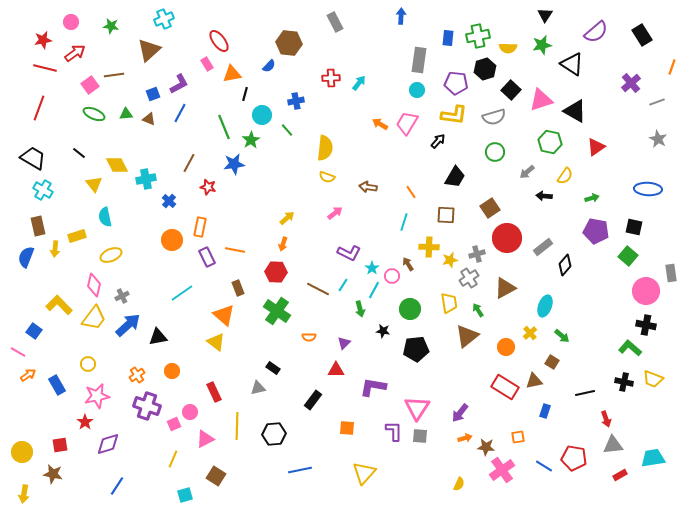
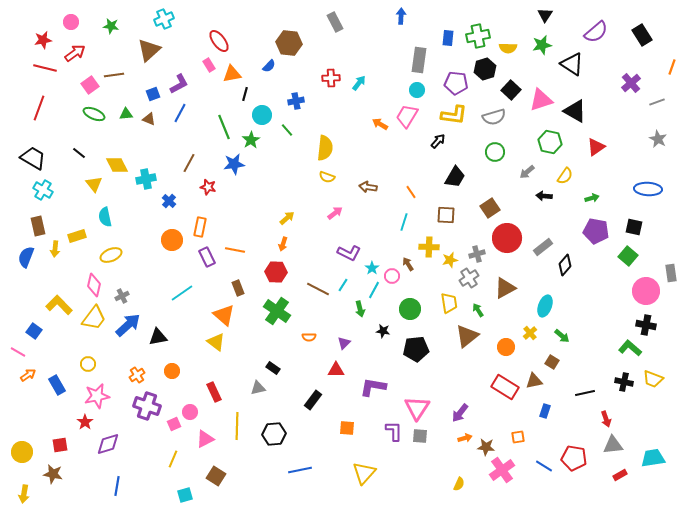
pink rectangle at (207, 64): moved 2 px right, 1 px down
pink trapezoid at (407, 123): moved 7 px up
blue line at (117, 486): rotated 24 degrees counterclockwise
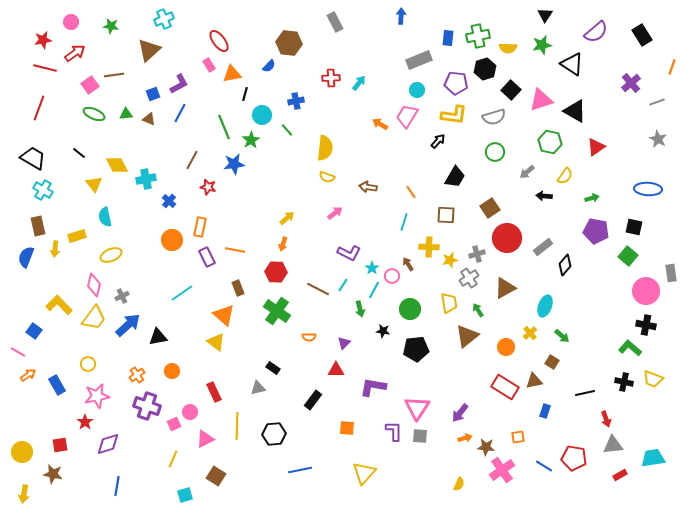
gray rectangle at (419, 60): rotated 60 degrees clockwise
brown line at (189, 163): moved 3 px right, 3 px up
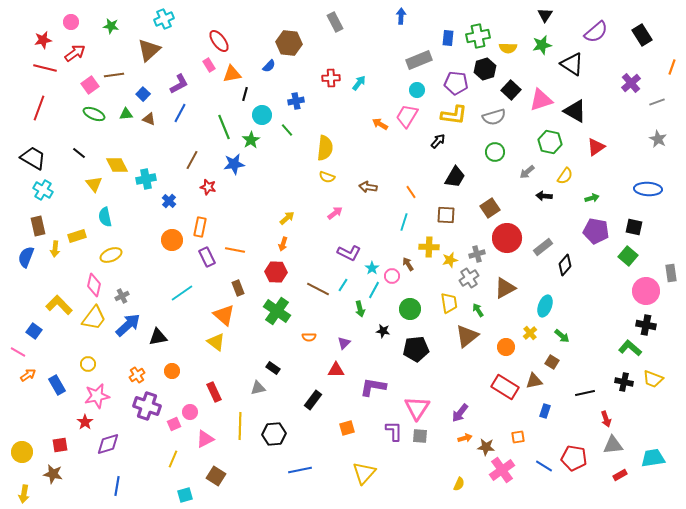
blue square at (153, 94): moved 10 px left; rotated 24 degrees counterclockwise
yellow line at (237, 426): moved 3 px right
orange square at (347, 428): rotated 21 degrees counterclockwise
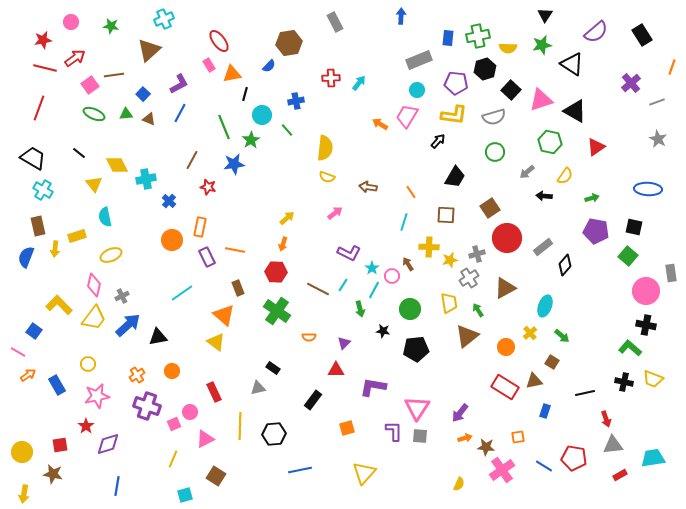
brown hexagon at (289, 43): rotated 15 degrees counterclockwise
red arrow at (75, 53): moved 5 px down
red star at (85, 422): moved 1 px right, 4 px down
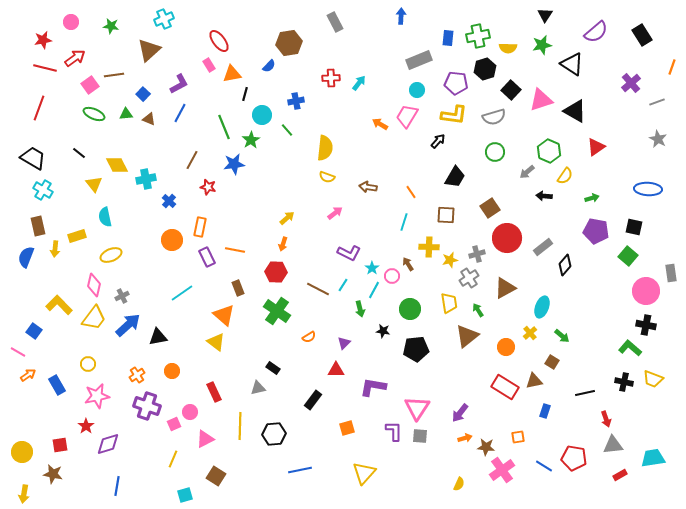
green hexagon at (550, 142): moved 1 px left, 9 px down; rotated 10 degrees clockwise
cyan ellipse at (545, 306): moved 3 px left, 1 px down
orange semicircle at (309, 337): rotated 32 degrees counterclockwise
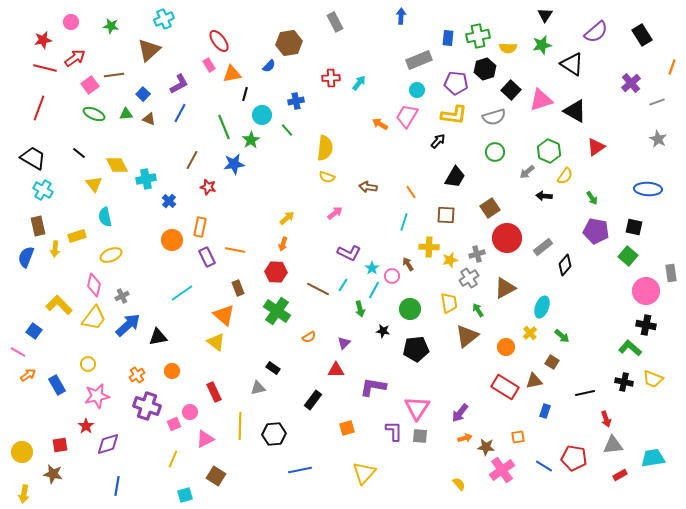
green arrow at (592, 198): rotated 72 degrees clockwise
yellow semicircle at (459, 484): rotated 64 degrees counterclockwise
